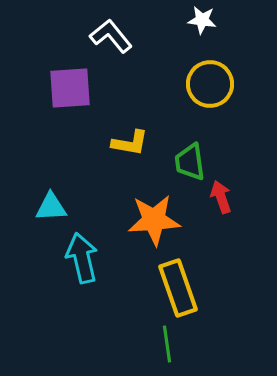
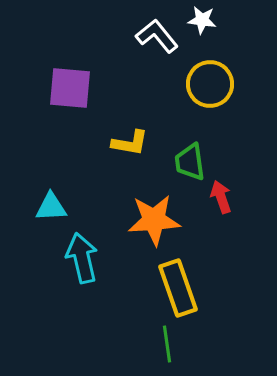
white L-shape: moved 46 px right
purple square: rotated 9 degrees clockwise
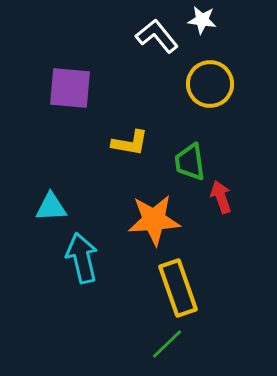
green line: rotated 54 degrees clockwise
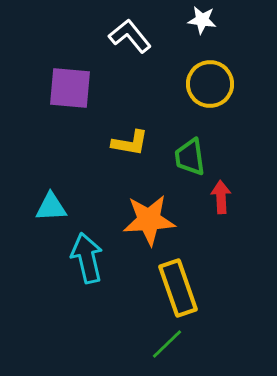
white L-shape: moved 27 px left
green trapezoid: moved 5 px up
red arrow: rotated 16 degrees clockwise
orange star: moved 5 px left
cyan arrow: moved 5 px right
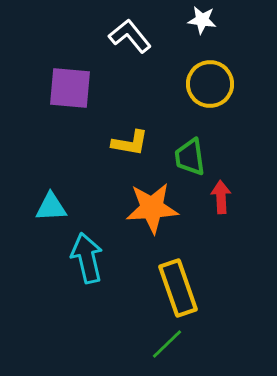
orange star: moved 3 px right, 12 px up
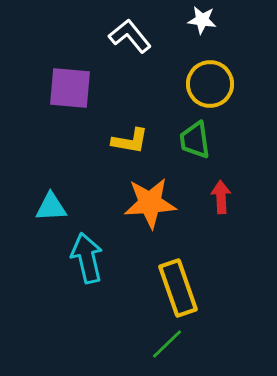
yellow L-shape: moved 2 px up
green trapezoid: moved 5 px right, 17 px up
orange star: moved 2 px left, 5 px up
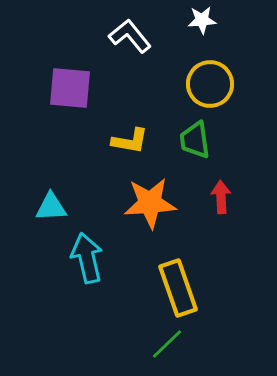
white star: rotated 12 degrees counterclockwise
